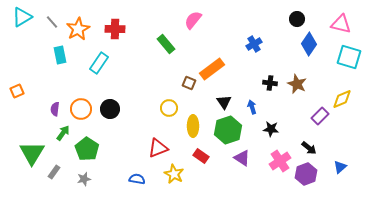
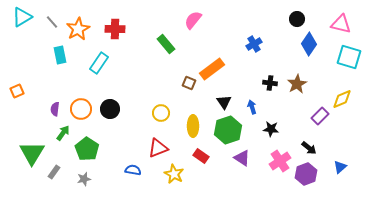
brown star at (297, 84): rotated 18 degrees clockwise
yellow circle at (169, 108): moved 8 px left, 5 px down
blue semicircle at (137, 179): moved 4 px left, 9 px up
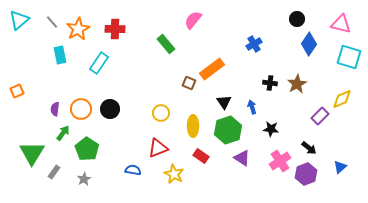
cyan triangle at (22, 17): moved 3 px left, 3 px down; rotated 10 degrees counterclockwise
gray star at (84, 179): rotated 16 degrees counterclockwise
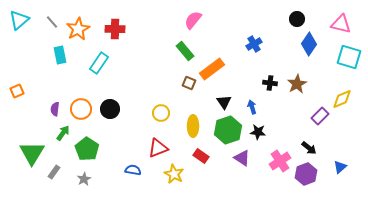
green rectangle at (166, 44): moved 19 px right, 7 px down
black star at (271, 129): moved 13 px left, 3 px down
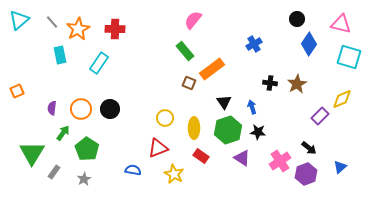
purple semicircle at (55, 109): moved 3 px left, 1 px up
yellow circle at (161, 113): moved 4 px right, 5 px down
yellow ellipse at (193, 126): moved 1 px right, 2 px down
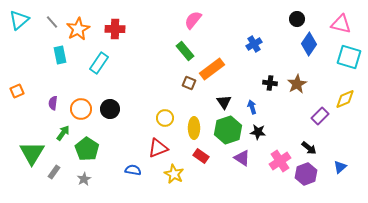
yellow diamond at (342, 99): moved 3 px right
purple semicircle at (52, 108): moved 1 px right, 5 px up
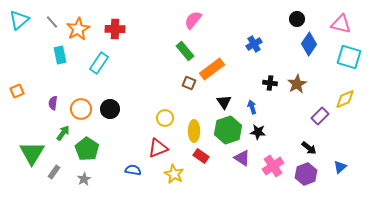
yellow ellipse at (194, 128): moved 3 px down
pink cross at (280, 161): moved 7 px left, 5 px down
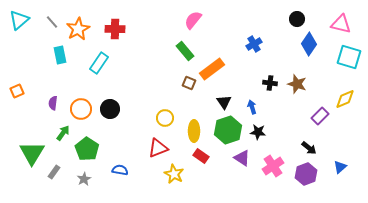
brown star at (297, 84): rotated 24 degrees counterclockwise
blue semicircle at (133, 170): moved 13 px left
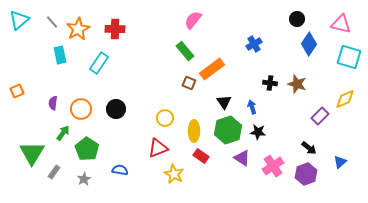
black circle at (110, 109): moved 6 px right
blue triangle at (340, 167): moved 5 px up
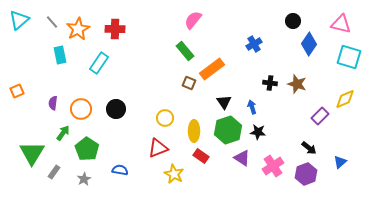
black circle at (297, 19): moved 4 px left, 2 px down
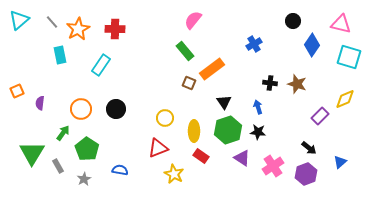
blue diamond at (309, 44): moved 3 px right, 1 px down
cyan rectangle at (99, 63): moved 2 px right, 2 px down
purple semicircle at (53, 103): moved 13 px left
blue arrow at (252, 107): moved 6 px right
gray rectangle at (54, 172): moved 4 px right, 6 px up; rotated 64 degrees counterclockwise
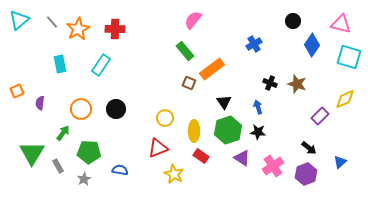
cyan rectangle at (60, 55): moved 9 px down
black cross at (270, 83): rotated 16 degrees clockwise
green pentagon at (87, 149): moved 2 px right, 3 px down; rotated 30 degrees counterclockwise
